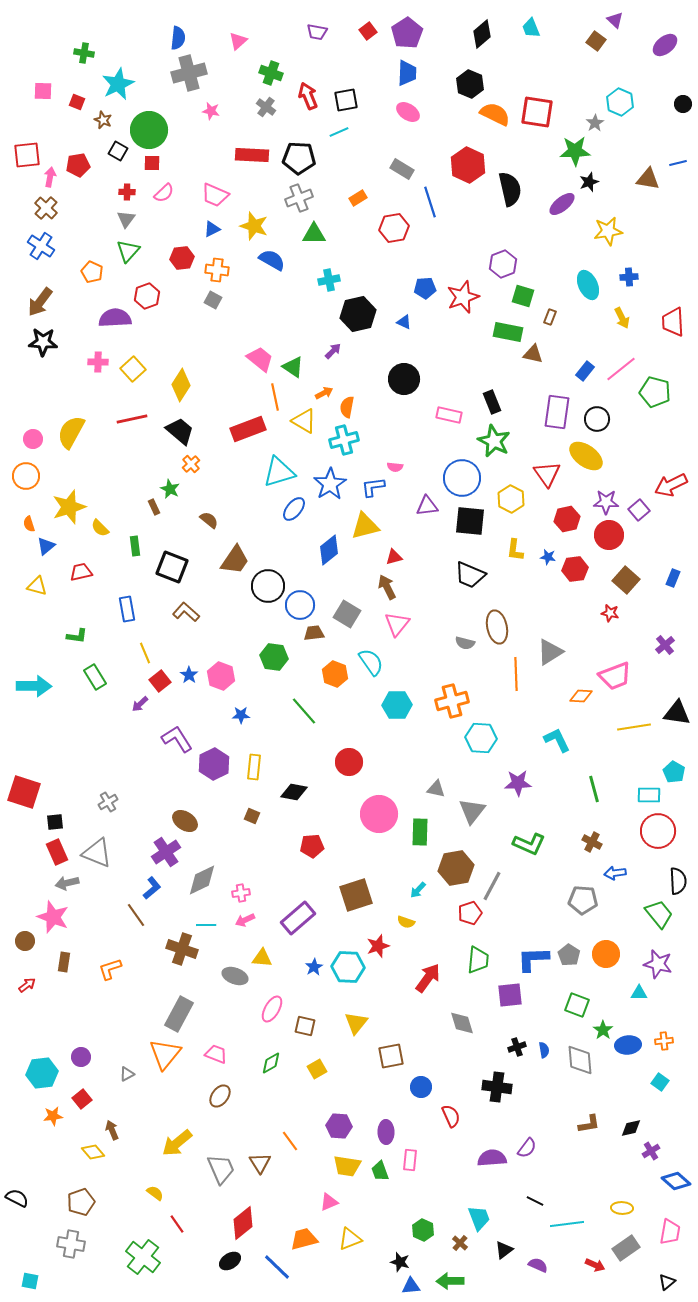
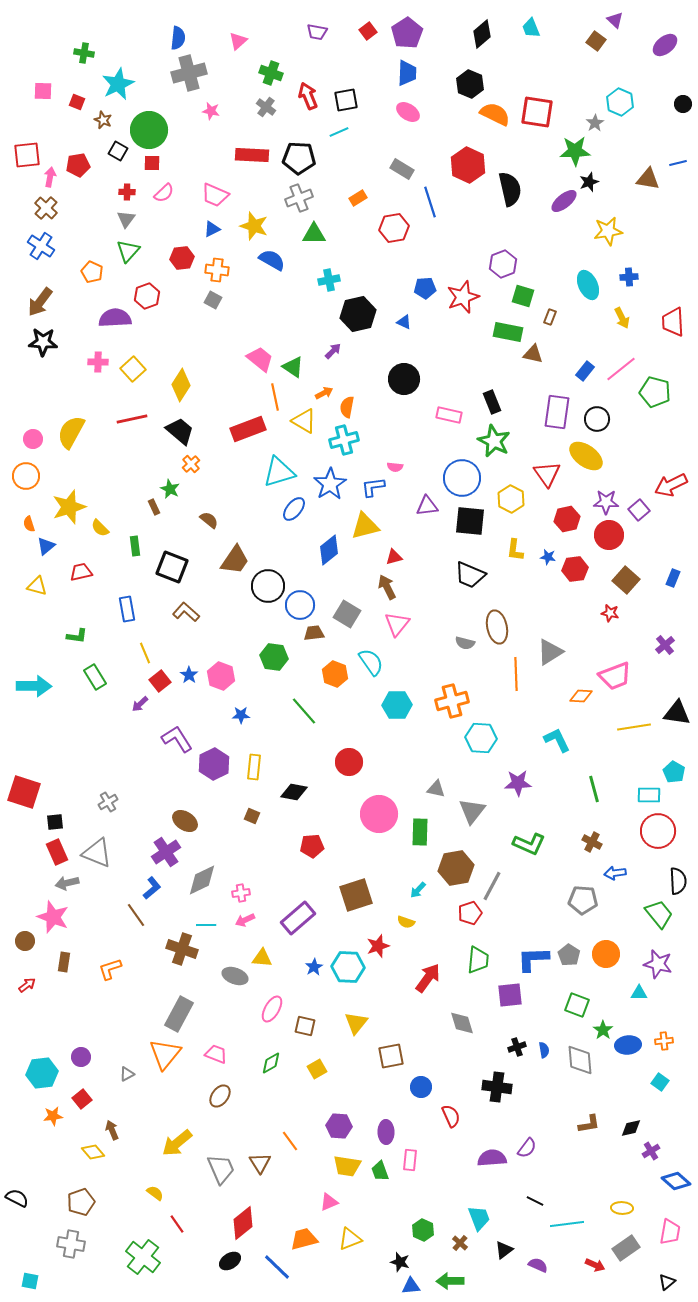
purple ellipse at (562, 204): moved 2 px right, 3 px up
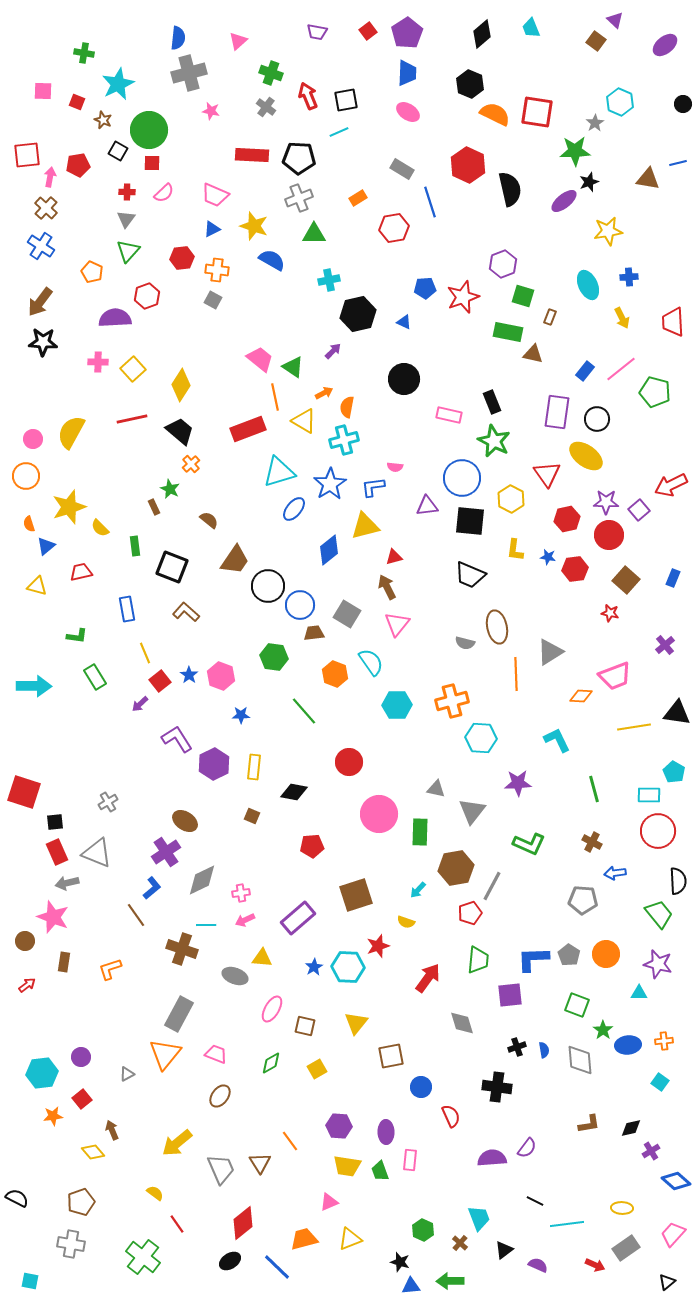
pink trapezoid at (670, 1232): moved 3 px right, 2 px down; rotated 148 degrees counterclockwise
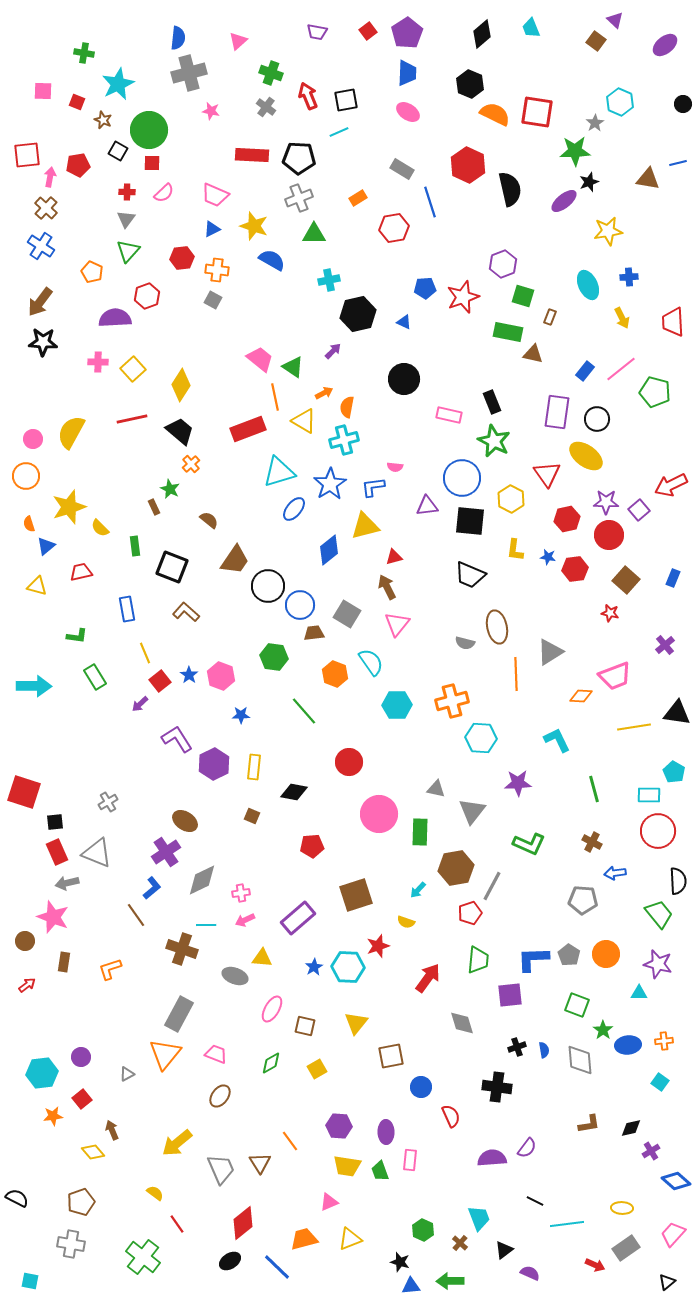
purple semicircle at (538, 1265): moved 8 px left, 8 px down
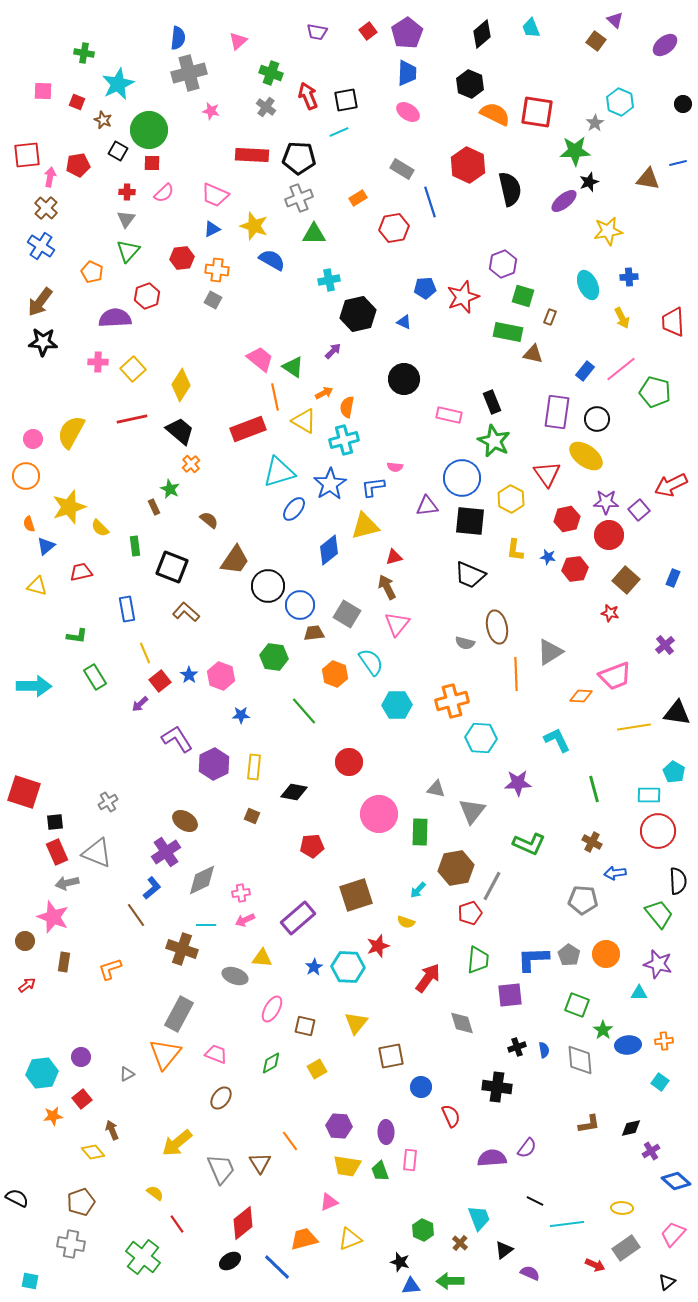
brown ellipse at (220, 1096): moved 1 px right, 2 px down
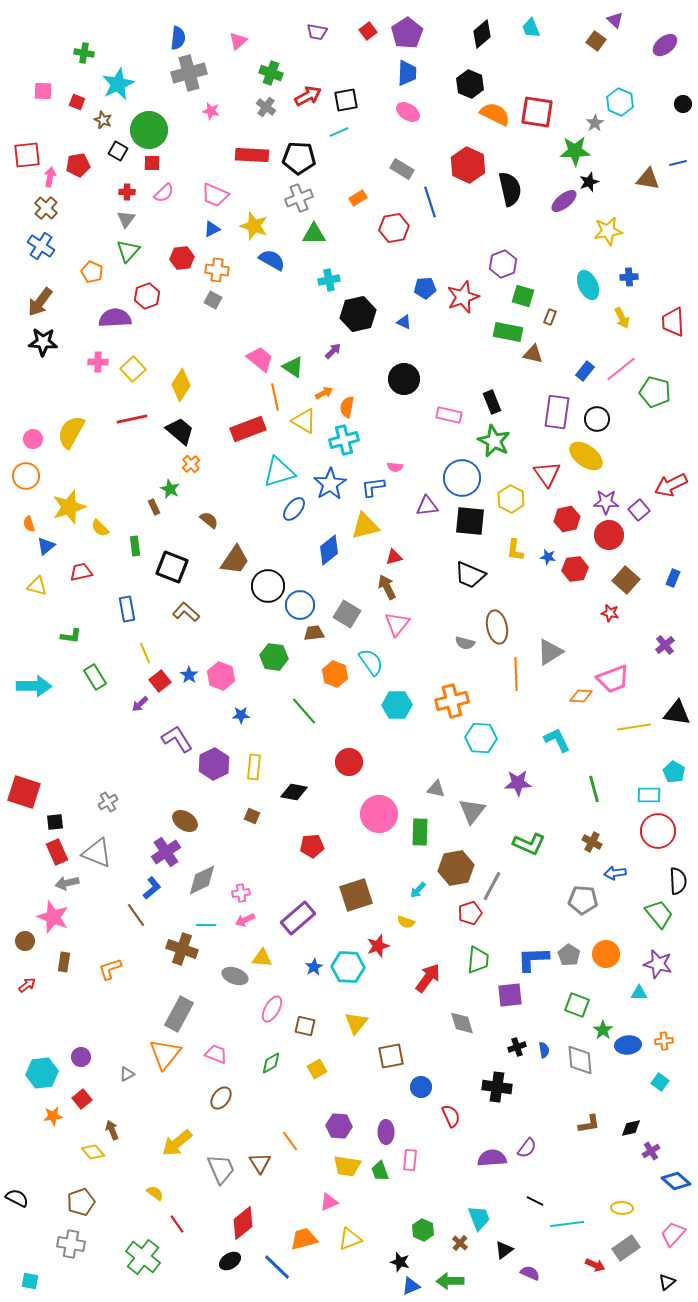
red arrow at (308, 96): rotated 84 degrees clockwise
green L-shape at (77, 636): moved 6 px left
pink trapezoid at (615, 676): moved 2 px left, 3 px down
blue triangle at (411, 1286): rotated 18 degrees counterclockwise
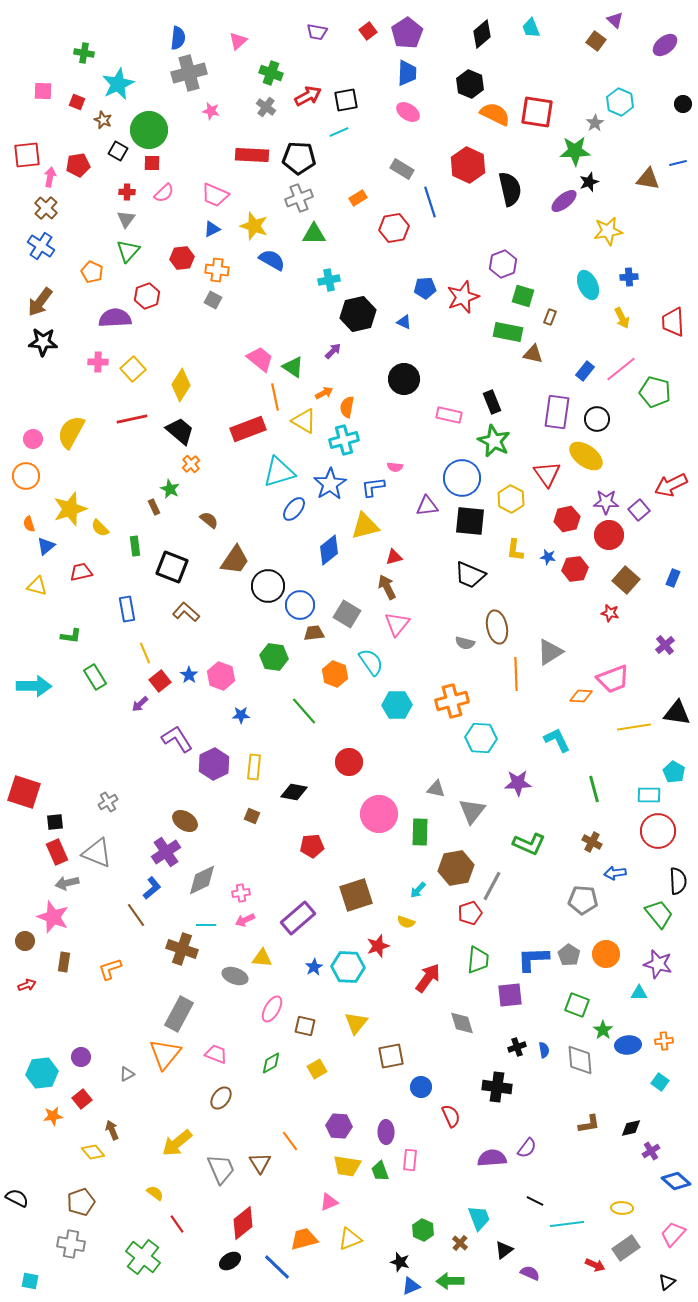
yellow star at (69, 507): moved 1 px right, 2 px down
red arrow at (27, 985): rotated 18 degrees clockwise
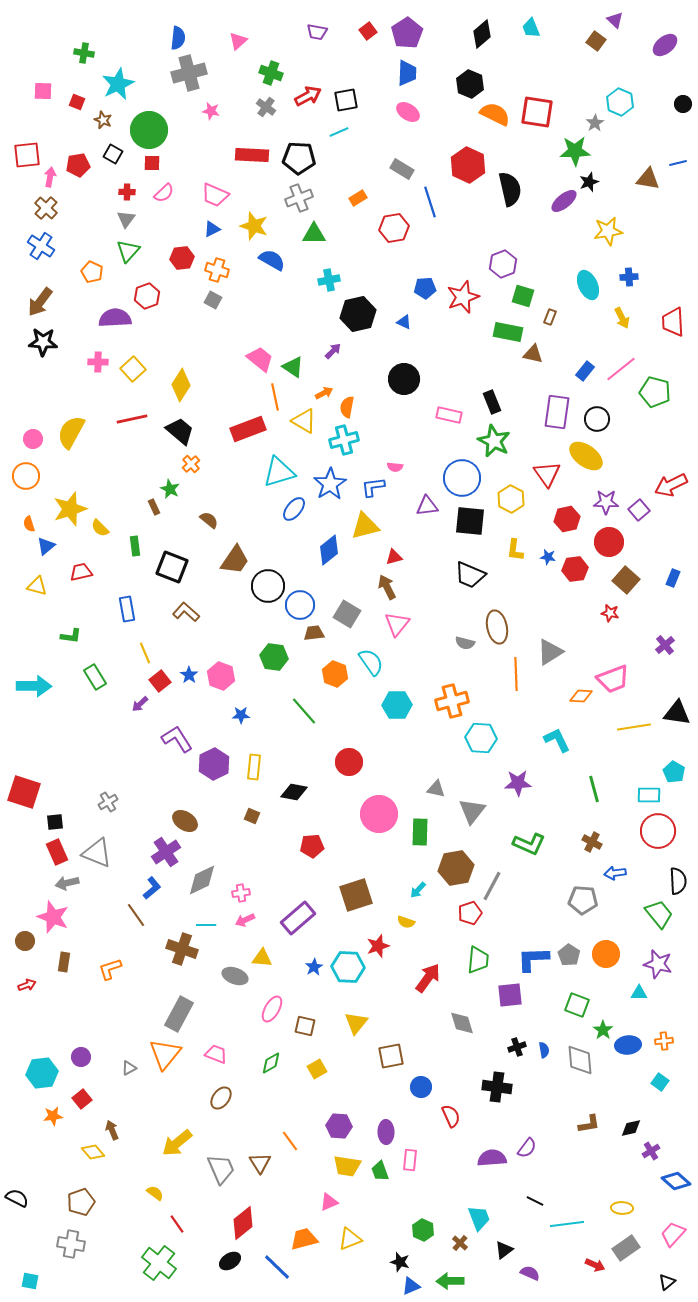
black square at (118, 151): moved 5 px left, 3 px down
orange cross at (217, 270): rotated 10 degrees clockwise
red circle at (609, 535): moved 7 px down
gray triangle at (127, 1074): moved 2 px right, 6 px up
green cross at (143, 1257): moved 16 px right, 6 px down
